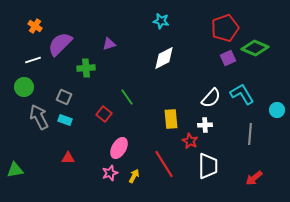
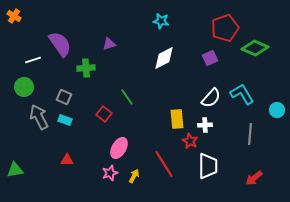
orange cross: moved 21 px left, 10 px up
purple semicircle: rotated 100 degrees clockwise
purple square: moved 18 px left
yellow rectangle: moved 6 px right
red triangle: moved 1 px left, 2 px down
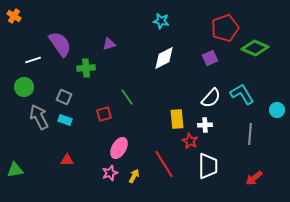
red square: rotated 35 degrees clockwise
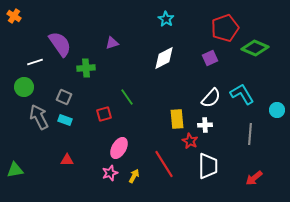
cyan star: moved 5 px right, 2 px up; rotated 21 degrees clockwise
purple triangle: moved 3 px right, 1 px up
white line: moved 2 px right, 2 px down
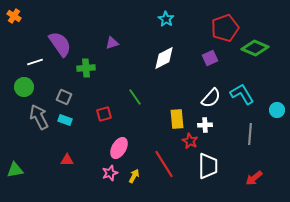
green line: moved 8 px right
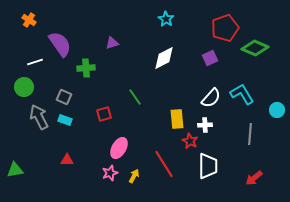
orange cross: moved 15 px right, 4 px down
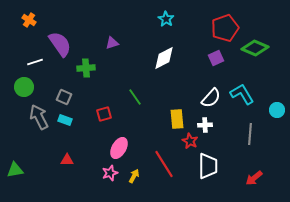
purple square: moved 6 px right
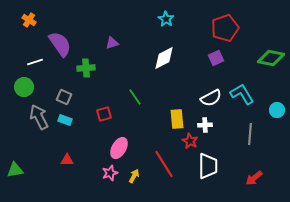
green diamond: moved 16 px right, 10 px down; rotated 12 degrees counterclockwise
white semicircle: rotated 20 degrees clockwise
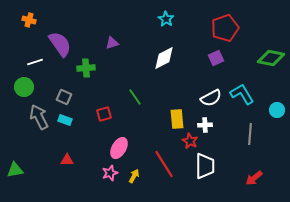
orange cross: rotated 16 degrees counterclockwise
white trapezoid: moved 3 px left
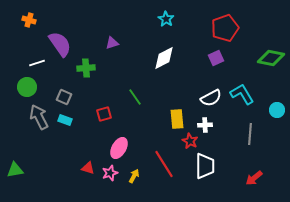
white line: moved 2 px right, 1 px down
green circle: moved 3 px right
red triangle: moved 21 px right, 8 px down; rotated 16 degrees clockwise
